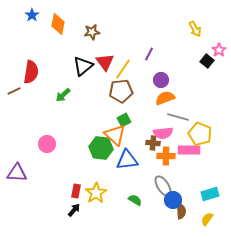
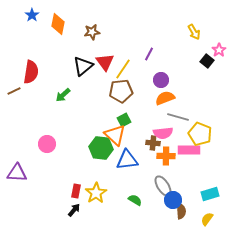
yellow arrow: moved 1 px left, 3 px down
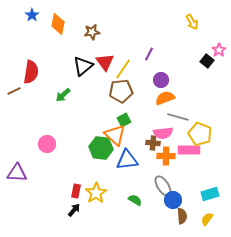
yellow arrow: moved 2 px left, 10 px up
brown semicircle: moved 1 px right, 5 px down
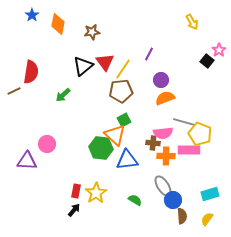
gray line: moved 6 px right, 5 px down
purple triangle: moved 10 px right, 12 px up
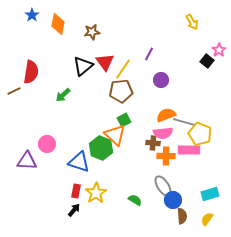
orange semicircle: moved 1 px right, 17 px down
green hexagon: rotated 15 degrees clockwise
blue triangle: moved 48 px left, 2 px down; rotated 25 degrees clockwise
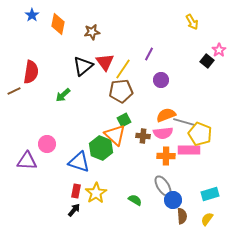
brown cross: moved 10 px left, 7 px up
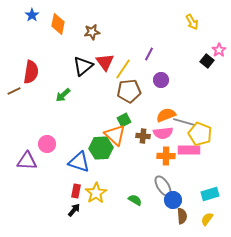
brown pentagon: moved 8 px right
green hexagon: rotated 25 degrees counterclockwise
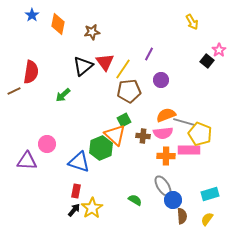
green hexagon: rotated 20 degrees counterclockwise
yellow star: moved 4 px left, 15 px down
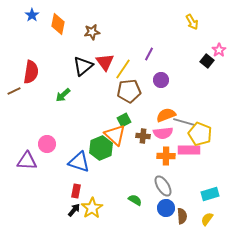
blue circle: moved 7 px left, 8 px down
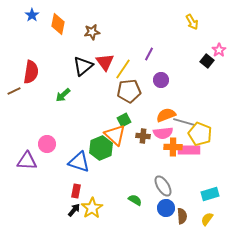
orange cross: moved 7 px right, 9 px up
